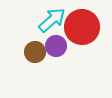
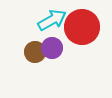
cyan arrow: rotated 12 degrees clockwise
purple circle: moved 4 px left, 2 px down
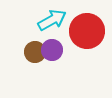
red circle: moved 5 px right, 4 px down
purple circle: moved 2 px down
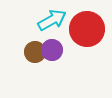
red circle: moved 2 px up
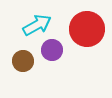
cyan arrow: moved 15 px left, 5 px down
brown circle: moved 12 px left, 9 px down
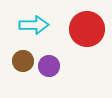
cyan arrow: moved 3 px left; rotated 28 degrees clockwise
purple circle: moved 3 px left, 16 px down
